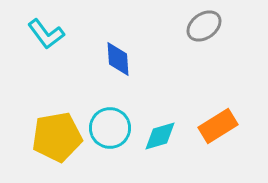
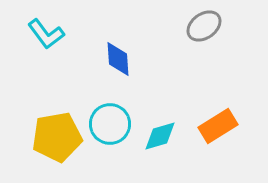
cyan circle: moved 4 px up
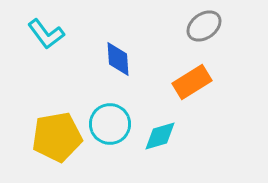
orange rectangle: moved 26 px left, 44 px up
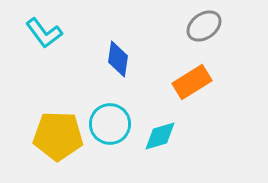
cyan L-shape: moved 2 px left, 1 px up
blue diamond: rotated 12 degrees clockwise
yellow pentagon: moved 1 px right, 1 px up; rotated 12 degrees clockwise
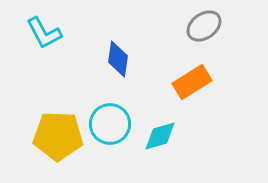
cyan L-shape: rotated 9 degrees clockwise
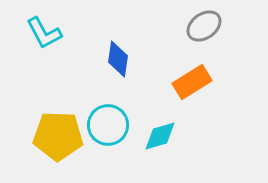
cyan circle: moved 2 px left, 1 px down
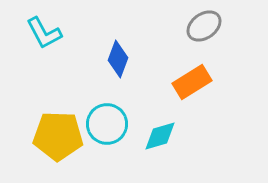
blue diamond: rotated 12 degrees clockwise
cyan circle: moved 1 px left, 1 px up
